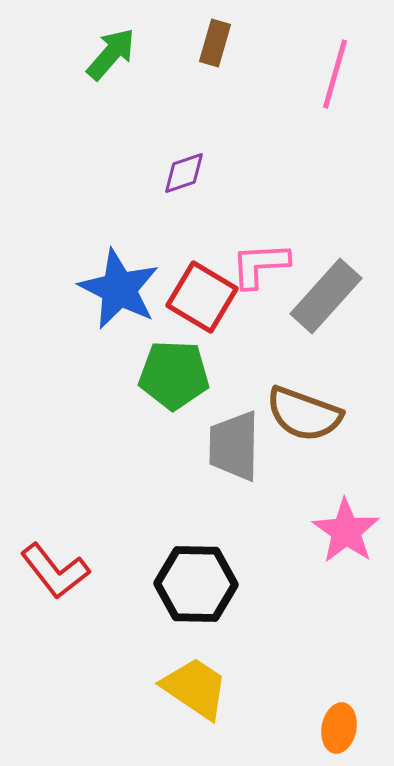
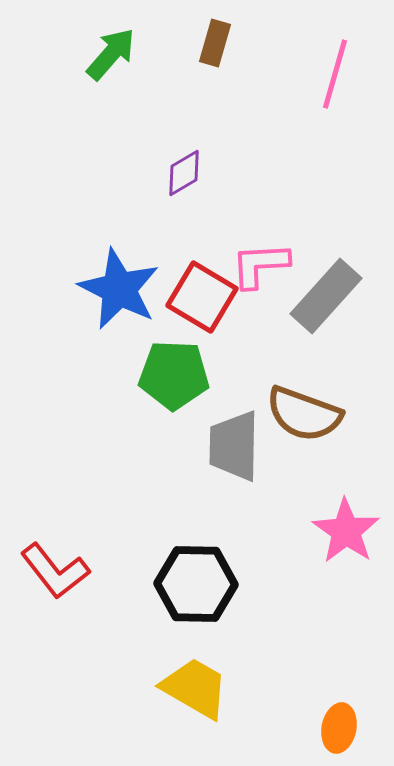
purple diamond: rotated 12 degrees counterclockwise
yellow trapezoid: rotated 4 degrees counterclockwise
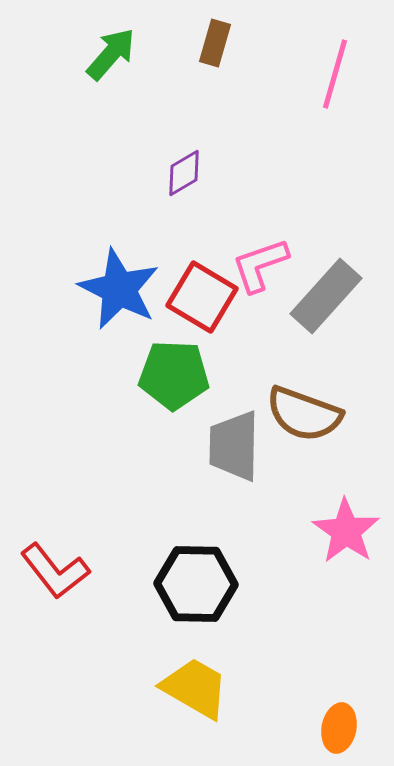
pink L-shape: rotated 16 degrees counterclockwise
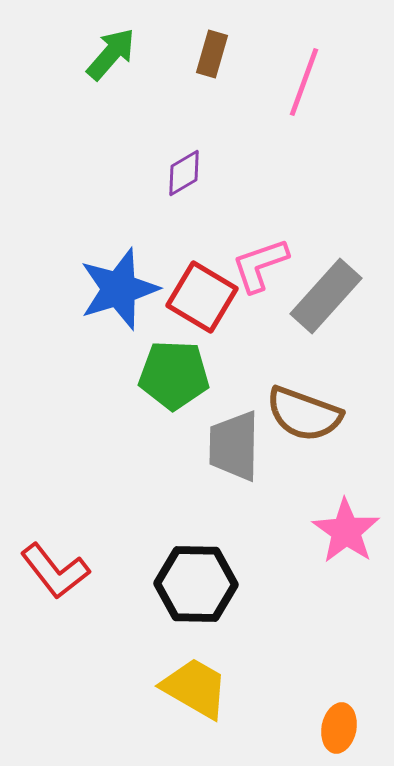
brown rectangle: moved 3 px left, 11 px down
pink line: moved 31 px left, 8 px down; rotated 4 degrees clockwise
blue star: rotated 28 degrees clockwise
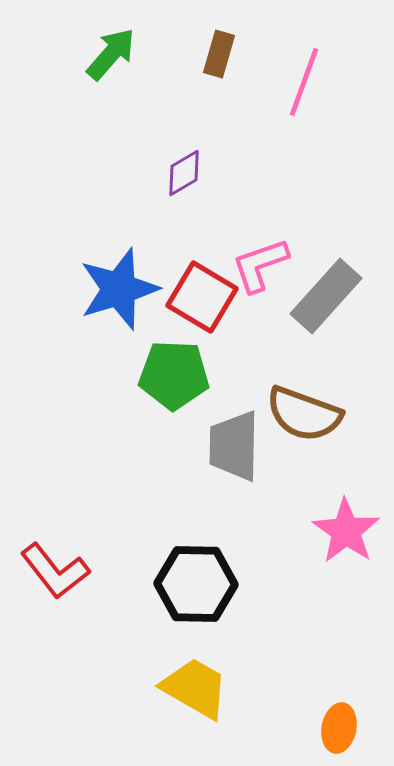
brown rectangle: moved 7 px right
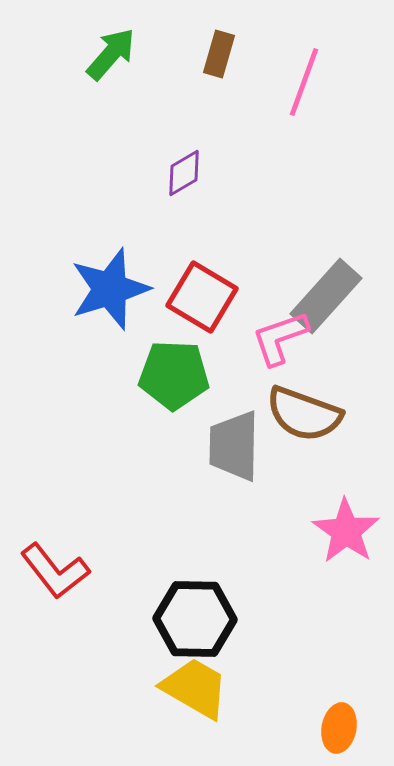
pink L-shape: moved 20 px right, 73 px down
blue star: moved 9 px left
black hexagon: moved 1 px left, 35 px down
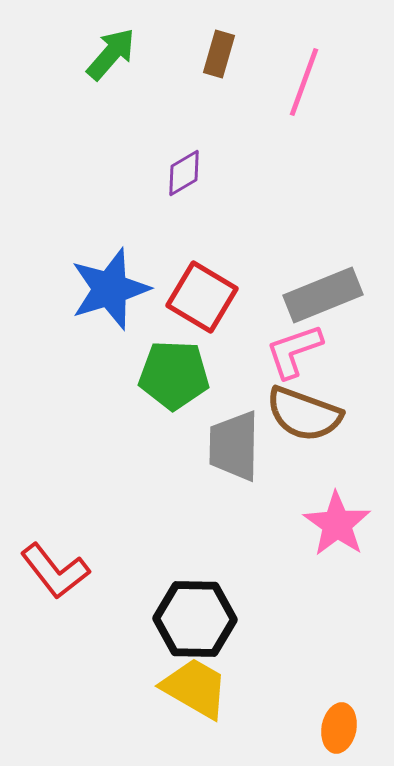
gray rectangle: moved 3 px left, 1 px up; rotated 26 degrees clockwise
pink L-shape: moved 14 px right, 13 px down
pink star: moved 9 px left, 7 px up
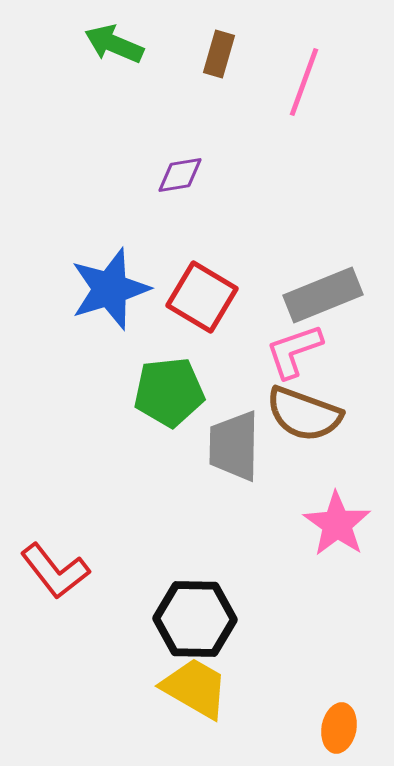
green arrow: moved 3 px right, 10 px up; rotated 108 degrees counterclockwise
purple diamond: moved 4 px left, 2 px down; rotated 21 degrees clockwise
green pentagon: moved 5 px left, 17 px down; rotated 8 degrees counterclockwise
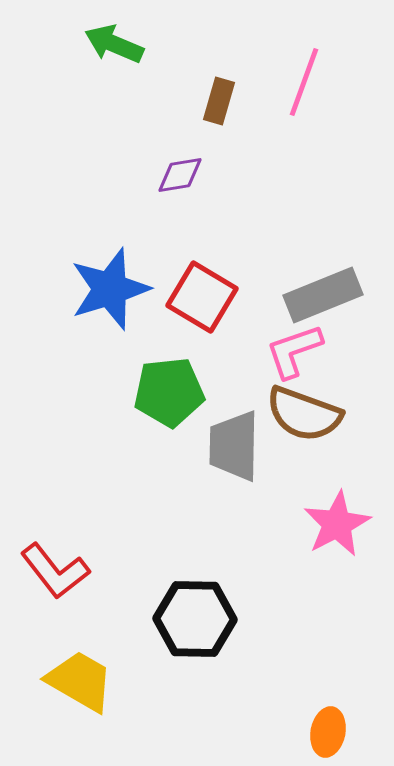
brown rectangle: moved 47 px down
pink star: rotated 10 degrees clockwise
yellow trapezoid: moved 115 px left, 7 px up
orange ellipse: moved 11 px left, 4 px down
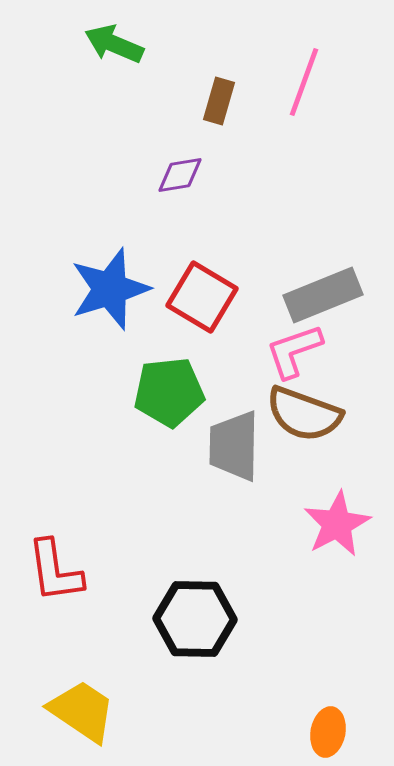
red L-shape: rotated 30 degrees clockwise
yellow trapezoid: moved 2 px right, 30 px down; rotated 4 degrees clockwise
